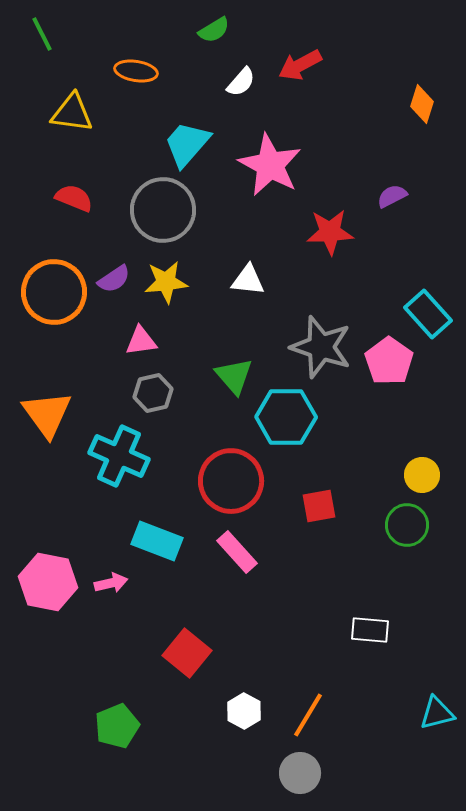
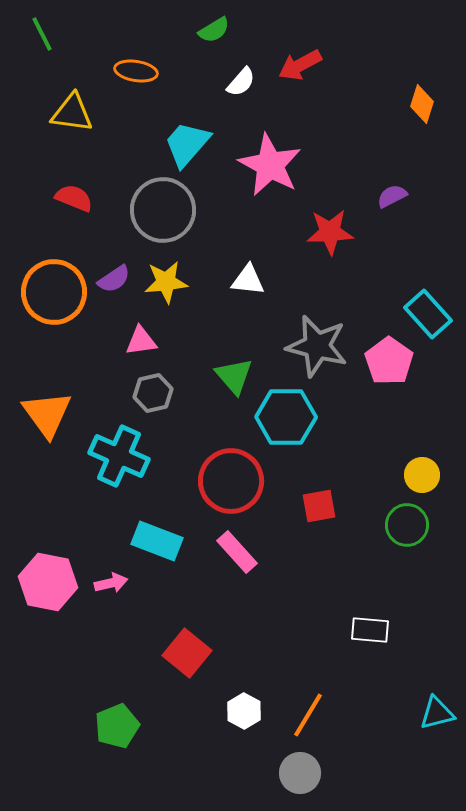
gray star at (321, 347): moved 4 px left, 1 px up; rotated 4 degrees counterclockwise
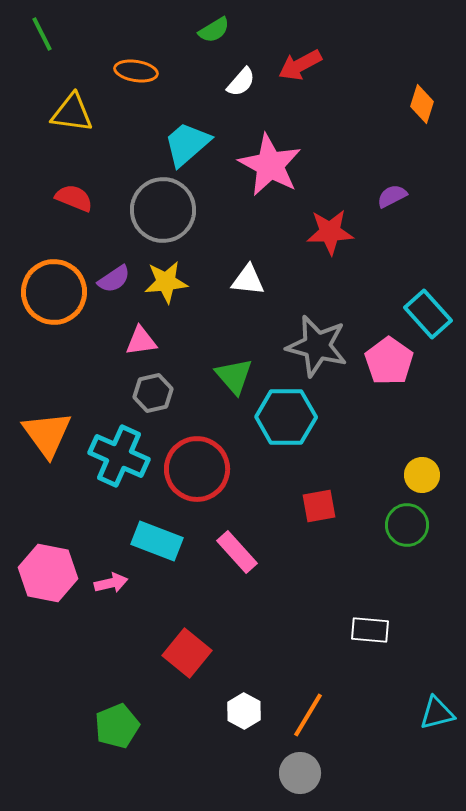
cyan trapezoid at (187, 144): rotated 8 degrees clockwise
orange triangle at (47, 414): moved 20 px down
red circle at (231, 481): moved 34 px left, 12 px up
pink hexagon at (48, 582): moved 9 px up
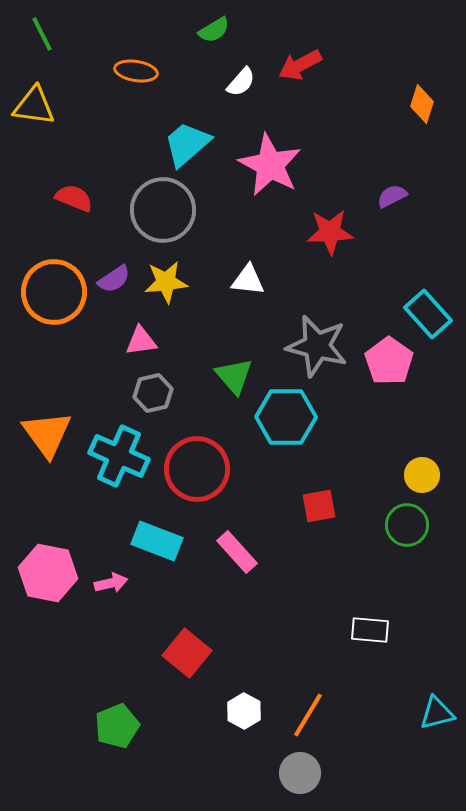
yellow triangle at (72, 113): moved 38 px left, 7 px up
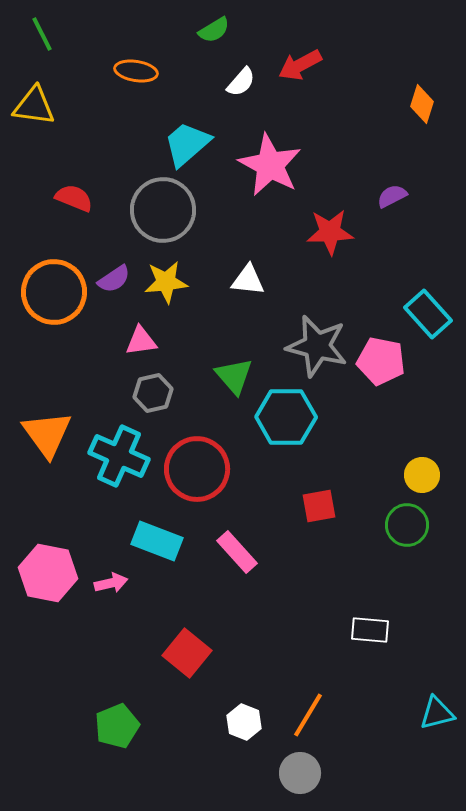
pink pentagon at (389, 361): moved 8 px left; rotated 24 degrees counterclockwise
white hexagon at (244, 711): moved 11 px down; rotated 8 degrees counterclockwise
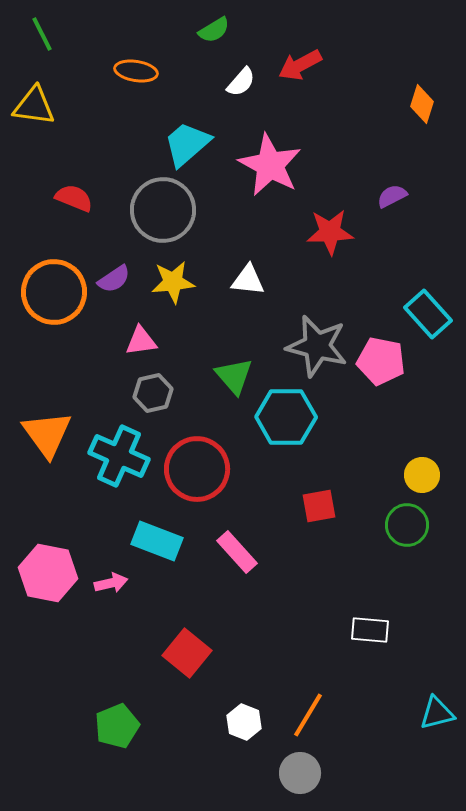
yellow star at (166, 282): moved 7 px right
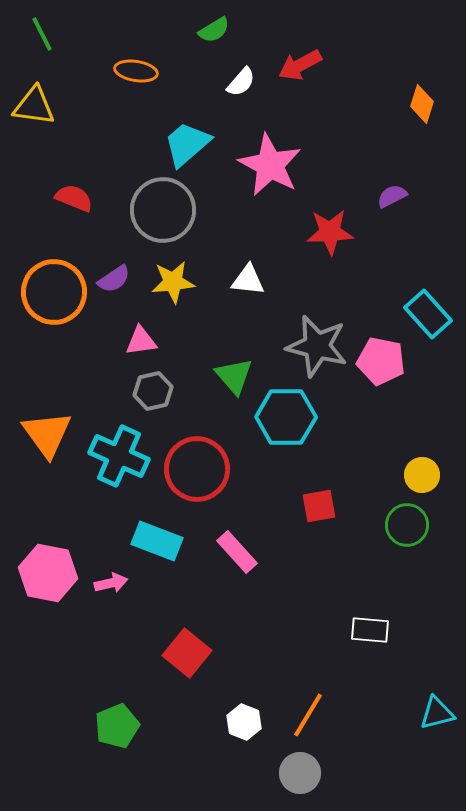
gray hexagon at (153, 393): moved 2 px up
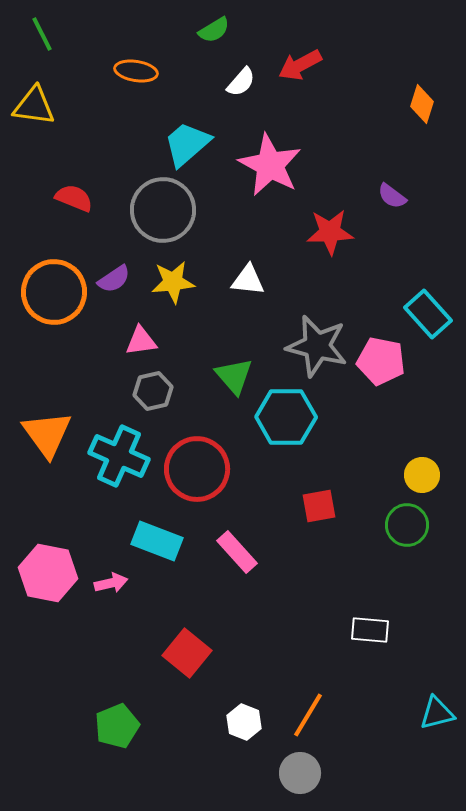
purple semicircle at (392, 196): rotated 116 degrees counterclockwise
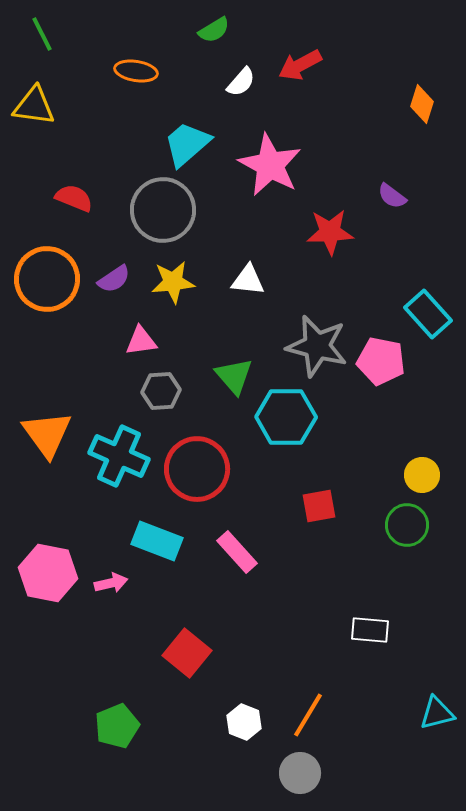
orange circle at (54, 292): moved 7 px left, 13 px up
gray hexagon at (153, 391): moved 8 px right; rotated 9 degrees clockwise
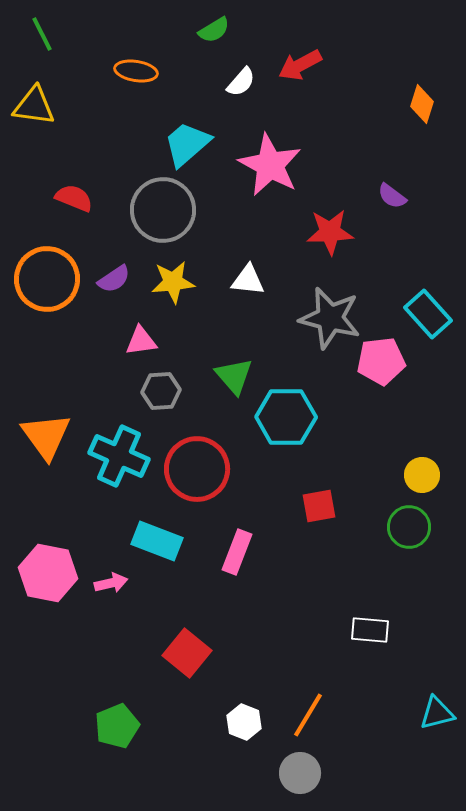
gray star at (317, 346): moved 13 px right, 28 px up
pink pentagon at (381, 361): rotated 18 degrees counterclockwise
orange triangle at (47, 434): moved 1 px left, 2 px down
green circle at (407, 525): moved 2 px right, 2 px down
pink rectangle at (237, 552): rotated 63 degrees clockwise
